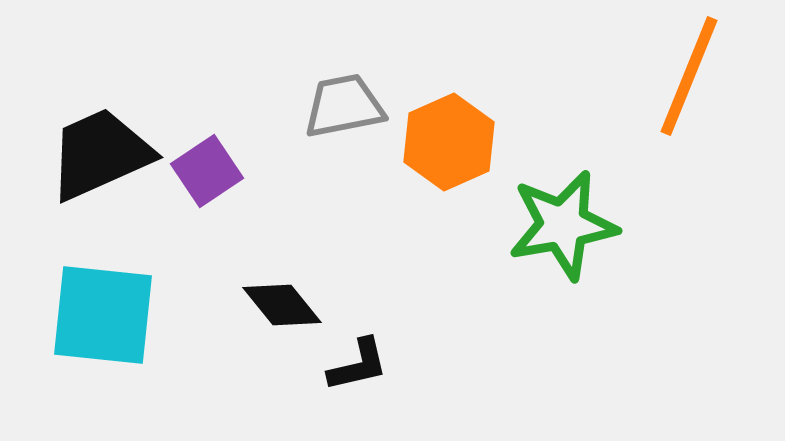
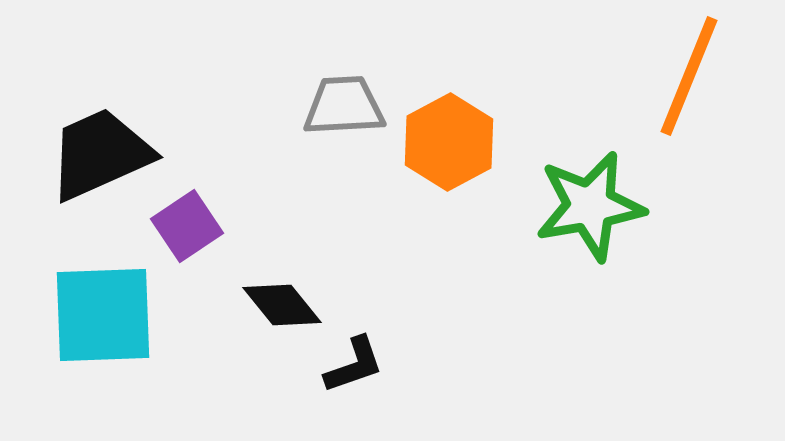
gray trapezoid: rotated 8 degrees clockwise
orange hexagon: rotated 4 degrees counterclockwise
purple square: moved 20 px left, 55 px down
green star: moved 27 px right, 19 px up
cyan square: rotated 8 degrees counterclockwise
black L-shape: moved 4 px left; rotated 6 degrees counterclockwise
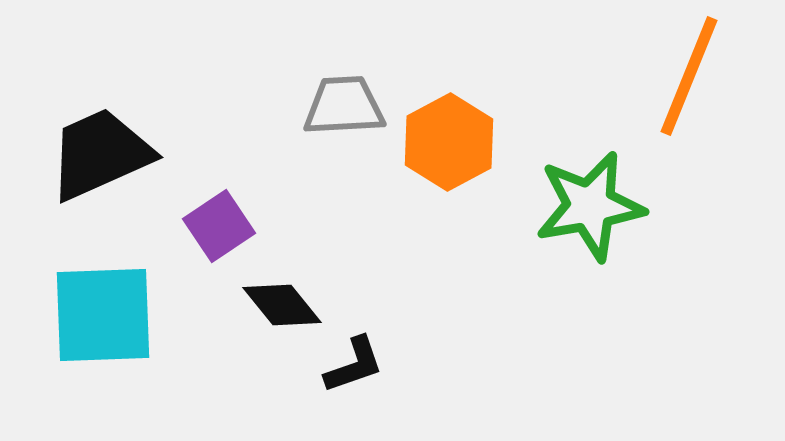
purple square: moved 32 px right
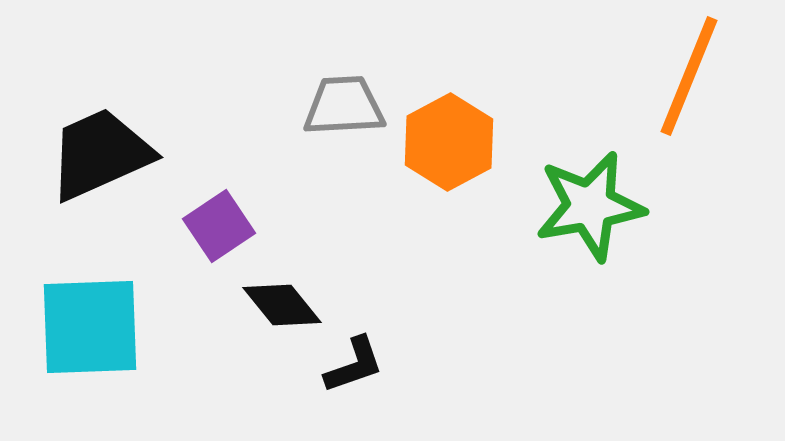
cyan square: moved 13 px left, 12 px down
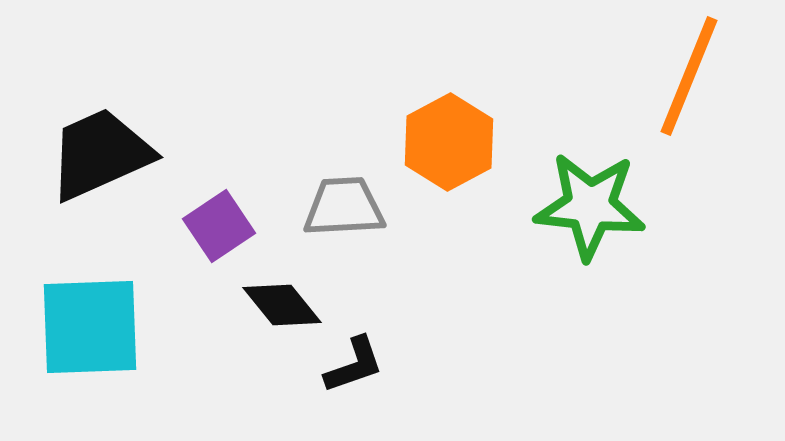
gray trapezoid: moved 101 px down
green star: rotated 16 degrees clockwise
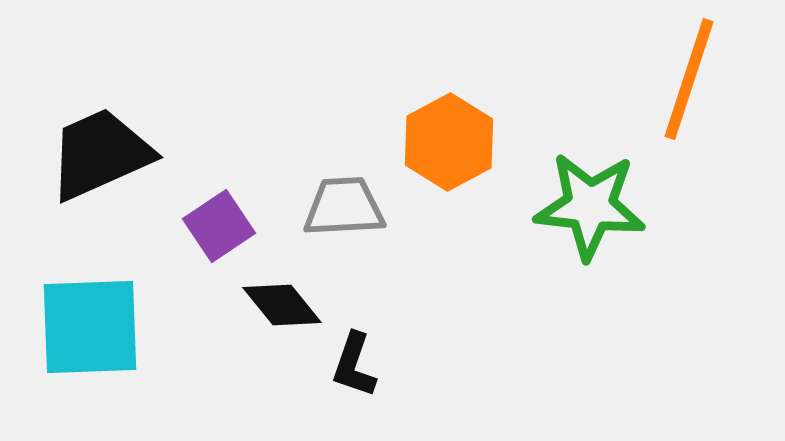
orange line: moved 3 px down; rotated 4 degrees counterclockwise
black L-shape: rotated 128 degrees clockwise
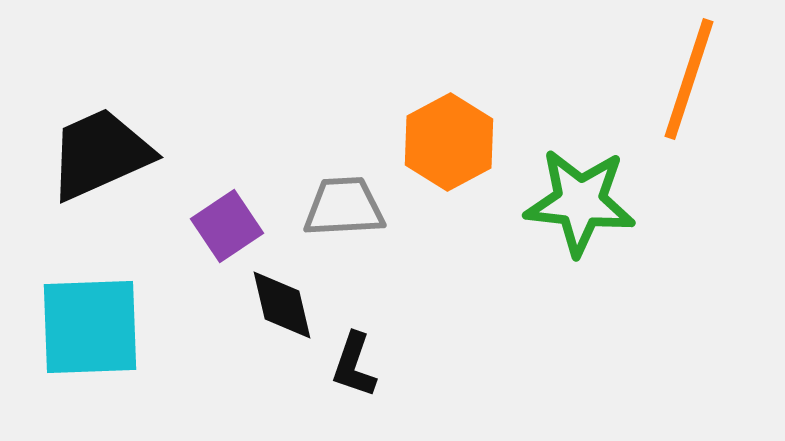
green star: moved 10 px left, 4 px up
purple square: moved 8 px right
black diamond: rotated 26 degrees clockwise
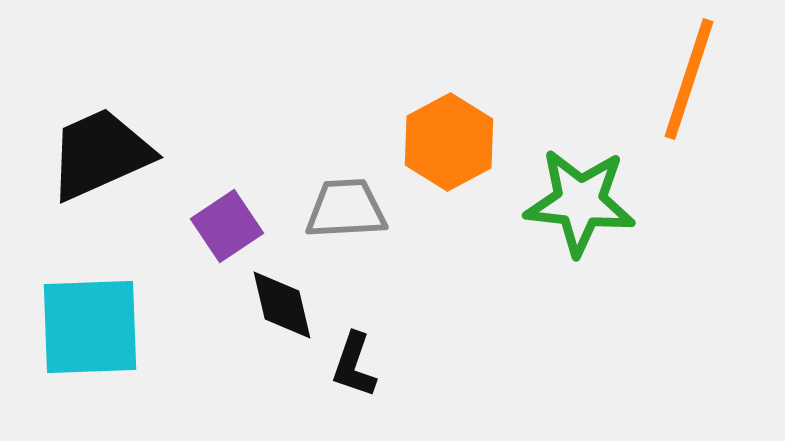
gray trapezoid: moved 2 px right, 2 px down
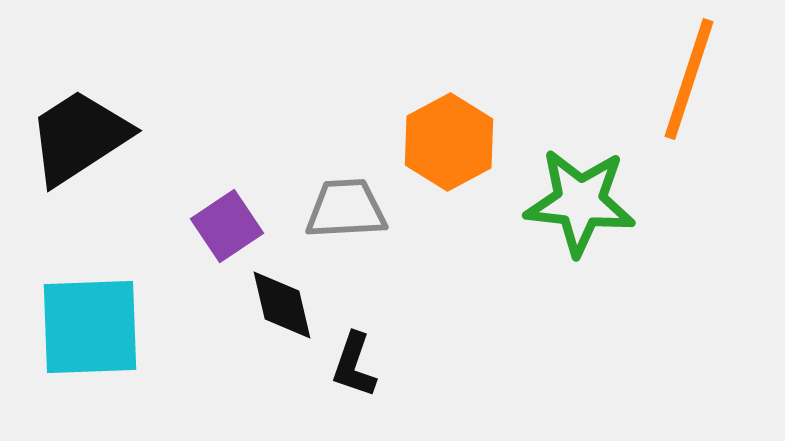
black trapezoid: moved 21 px left, 17 px up; rotated 9 degrees counterclockwise
